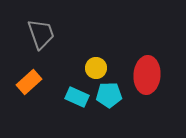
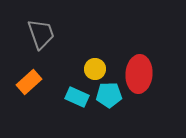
yellow circle: moved 1 px left, 1 px down
red ellipse: moved 8 px left, 1 px up
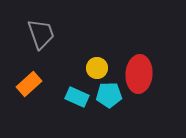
yellow circle: moved 2 px right, 1 px up
orange rectangle: moved 2 px down
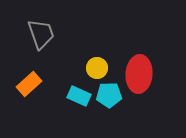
cyan rectangle: moved 2 px right, 1 px up
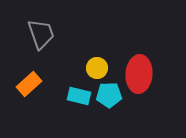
cyan rectangle: rotated 10 degrees counterclockwise
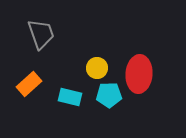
cyan rectangle: moved 9 px left, 1 px down
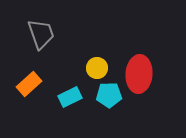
cyan rectangle: rotated 40 degrees counterclockwise
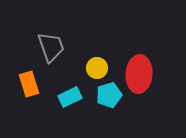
gray trapezoid: moved 10 px right, 13 px down
orange rectangle: rotated 65 degrees counterclockwise
cyan pentagon: rotated 15 degrees counterclockwise
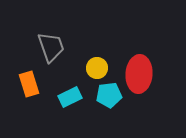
cyan pentagon: rotated 10 degrees clockwise
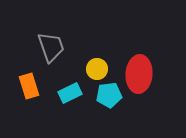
yellow circle: moved 1 px down
orange rectangle: moved 2 px down
cyan rectangle: moved 4 px up
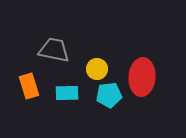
gray trapezoid: moved 3 px right, 3 px down; rotated 60 degrees counterclockwise
red ellipse: moved 3 px right, 3 px down
cyan rectangle: moved 3 px left; rotated 25 degrees clockwise
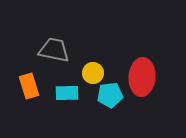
yellow circle: moved 4 px left, 4 px down
cyan pentagon: moved 1 px right
